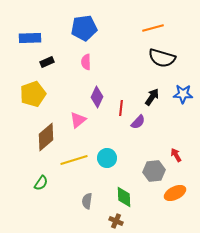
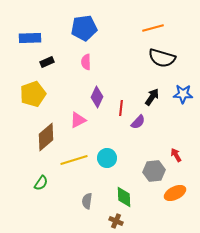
pink triangle: rotated 12 degrees clockwise
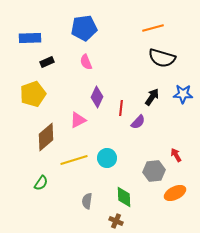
pink semicircle: rotated 21 degrees counterclockwise
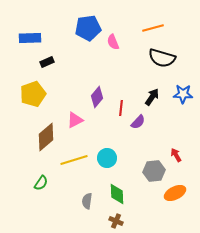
blue pentagon: moved 4 px right
pink semicircle: moved 27 px right, 20 px up
purple diamond: rotated 15 degrees clockwise
pink triangle: moved 3 px left
green diamond: moved 7 px left, 3 px up
